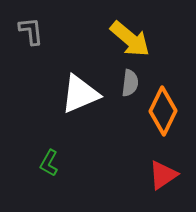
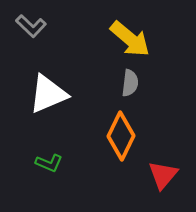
gray L-shape: moved 5 px up; rotated 140 degrees clockwise
white triangle: moved 32 px left
orange diamond: moved 42 px left, 25 px down
green L-shape: rotated 96 degrees counterclockwise
red triangle: rotated 16 degrees counterclockwise
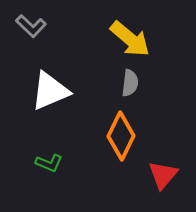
white triangle: moved 2 px right, 3 px up
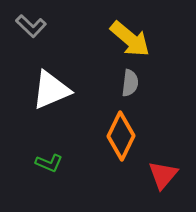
white triangle: moved 1 px right, 1 px up
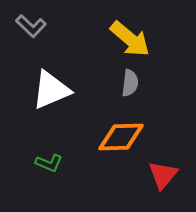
orange diamond: moved 1 px down; rotated 63 degrees clockwise
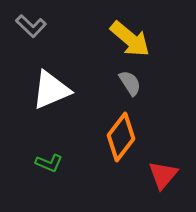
gray semicircle: rotated 40 degrees counterclockwise
orange diamond: rotated 51 degrees counterclockwise
